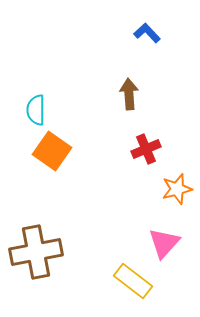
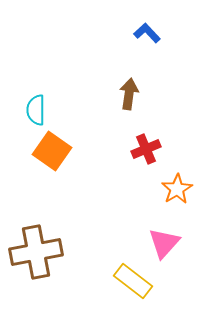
brown arrow: rotated 12 degrees clockwise
orange star: rotated 16 degrees counterclockwise
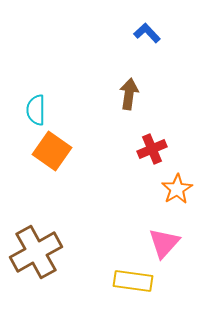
red cross: moved 6 px right
brown cross: rotated 18 degrees counterclockwise
yellow rectangle: rotated 30 degrees counterclockwise
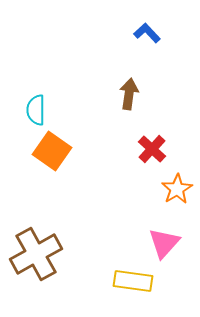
red cross: rotated 24 degrees counterclockwise
brown cross: moved 2 px down
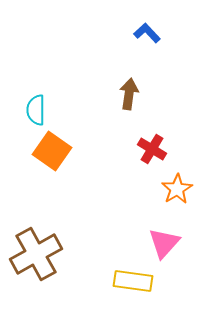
red cross: rotated 12 degrees counterclockwise
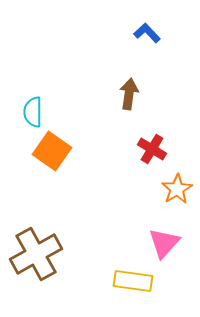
cyan semicircle: moved 3 px left, 2 px down
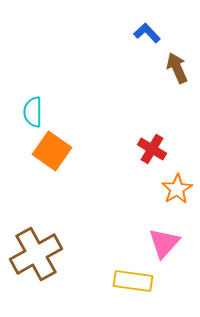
brown arrow: moved 48 px right, 26 px up; rotated 32 degrees counterclockwise
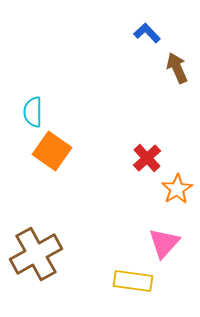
red cross: moved 5 px left, 9 px down; rotated 16 degrees clockwise
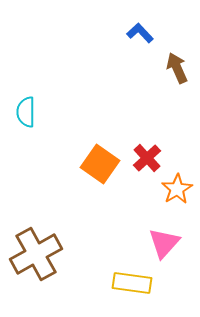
blue L-shape: moved 7 px left
cyan semicircle: moved 7 px left
orange square: moved 48 px right, 13 px down
yellow rectangle: moved 1 px left, 2 px down
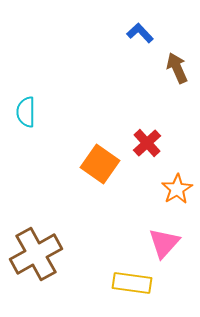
red cross: moved 15 px up
